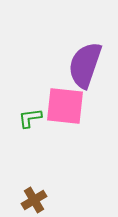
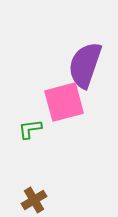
pink square: moved 1 px left, 4 px up; rotated 21 degrees counterclockwise
green L-shape: moved 11 px down
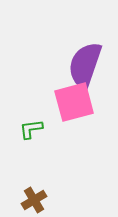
pink square: moved 10 px right
green L-shape: moved 1 px right
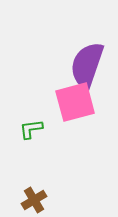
purple semicircle: moved 2 px right
pink square: moved 1 px right
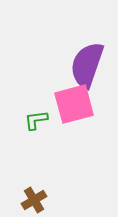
pink square: moved 1 px left, 2 px down
green L-shape: moved 5 px right, 9 px up
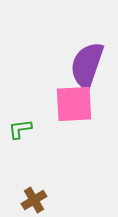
pink square: rotated 12 degrees clockwise
green L-shape: moved 16 px left, 9 px down
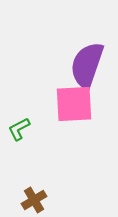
green L-shape: moved 1 px left; rotated 20 degrees counterclockwise
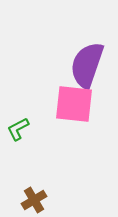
pink square: rotated 9 degrees clockwise
green L-shape: moved 1 px left
